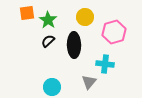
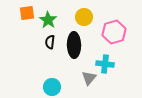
yellow circle: moved 1 px left
black semicircle: moved 2 px right, 1 px down; rotated 40 degrees counterclockwise
gray triangle: moved 4 px up
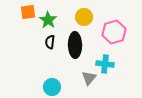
orange square: moved 1 px right, 1 px up
black ellipse: moved 1 px right
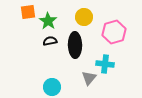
green star: moved 1 px down
black semicircle: moved 1 px up; rotated 72 degrees clockwise
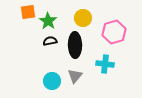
yellow circle: moved 1 px left, 1 px down
gray triangle: moved 14 px left, 2 px up
cyan circle: moved 6 px up
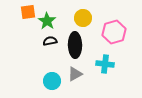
green star: moved 1 px left
gray triangle: moved 2 px up; rotated 21 degrees clockwise
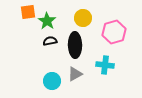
cyan cross: moved 1 px down
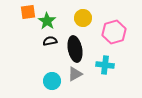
black ellipse: moved 4 px down; rotated 10 degrees counterclockwise
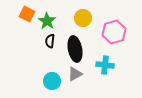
orange square: moved 1 px left, 2 px down; rotated 35 degrees clockwise
black semicircle: rotated 72 degrees counterclockwise
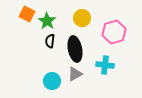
yellow circle: moved 1 px left
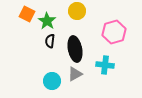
yellow circle: moved 5 px left, 7 px up
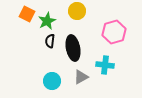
green star: rotated 12 degrees clockwise
black ellipse: moved 2 px left, 1 px up
gray triangle: moved 6 px right, 3 px down
